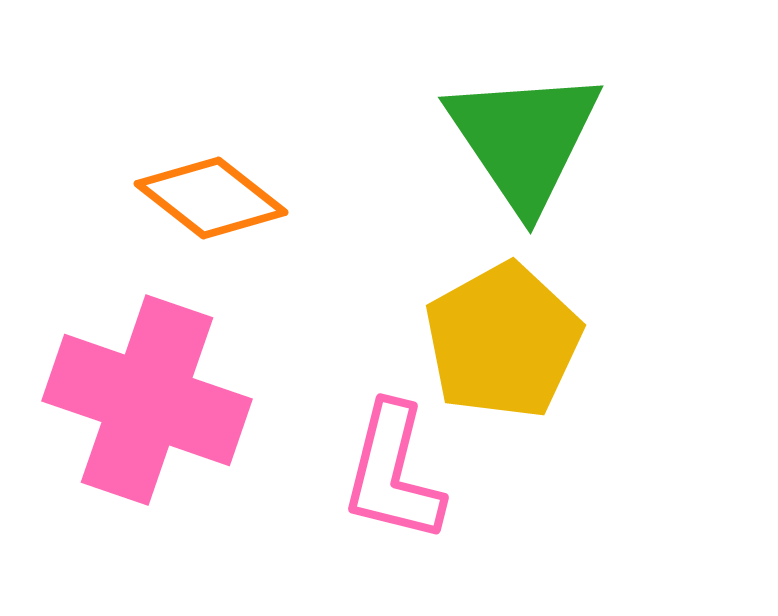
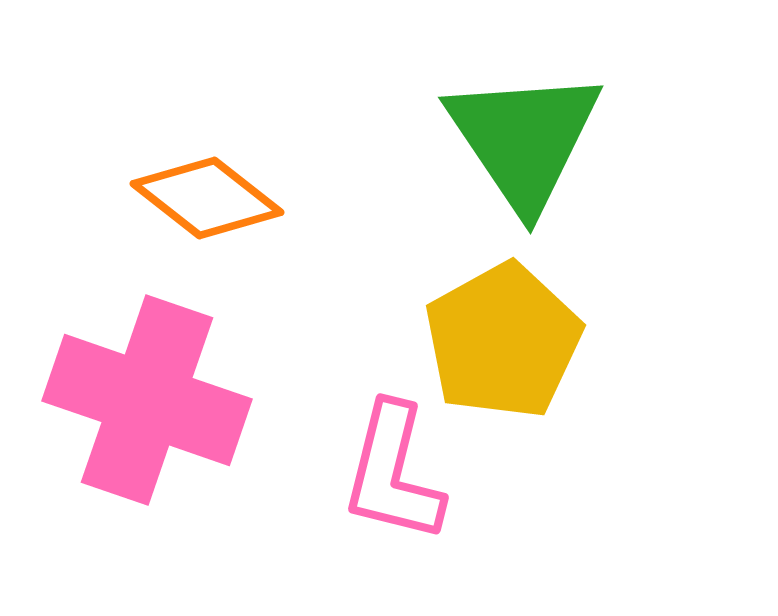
orange diamond: moved 4 px left
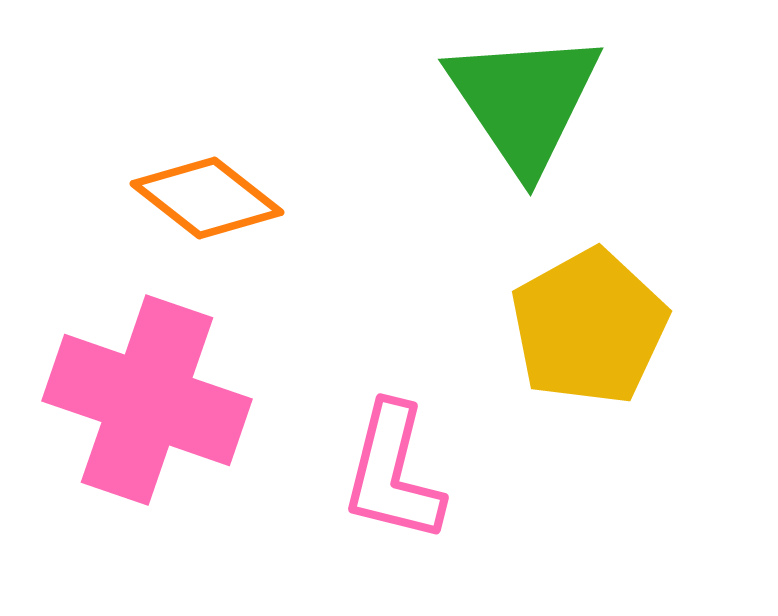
green triangle: moved 38 px up
yellow pentagon: moved 86 px right, 14 px up
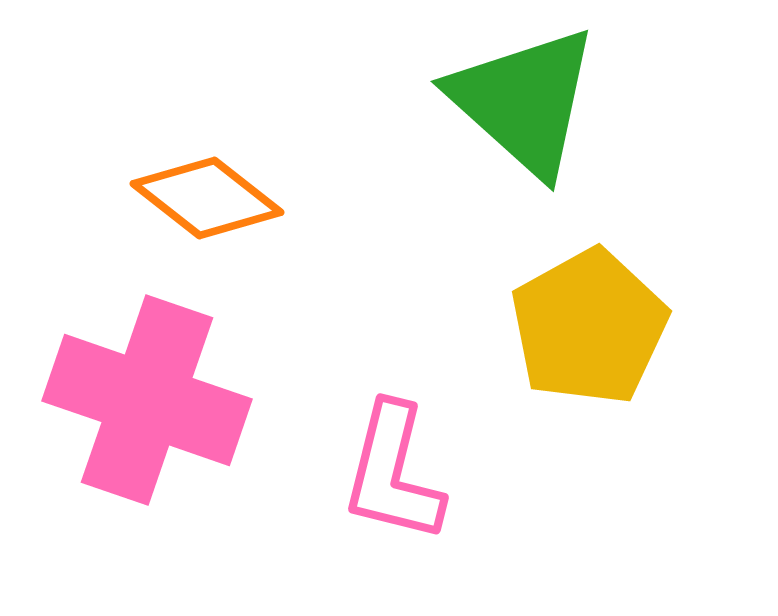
green triangle: rotated 14 degrees counterclockwise
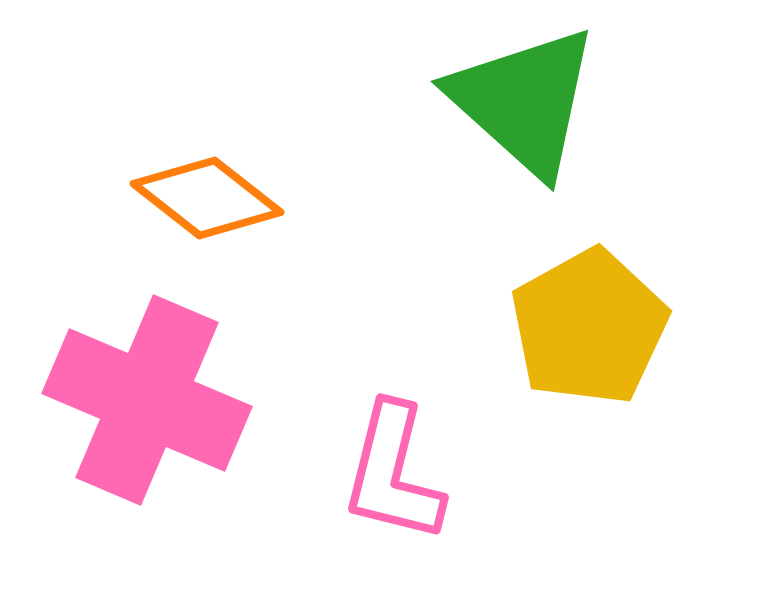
pink cross: rotated 4 degrees clockwise
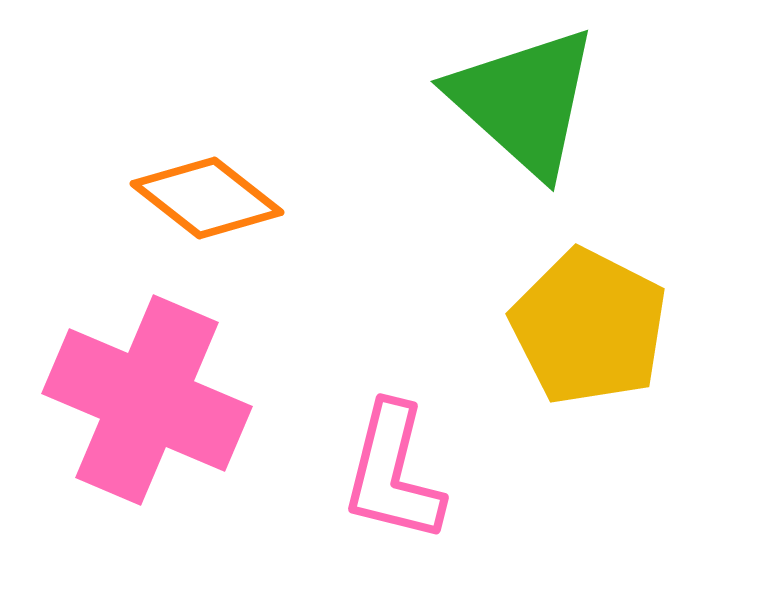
yellow pentagon: rotated 16 degrees counterclockwise
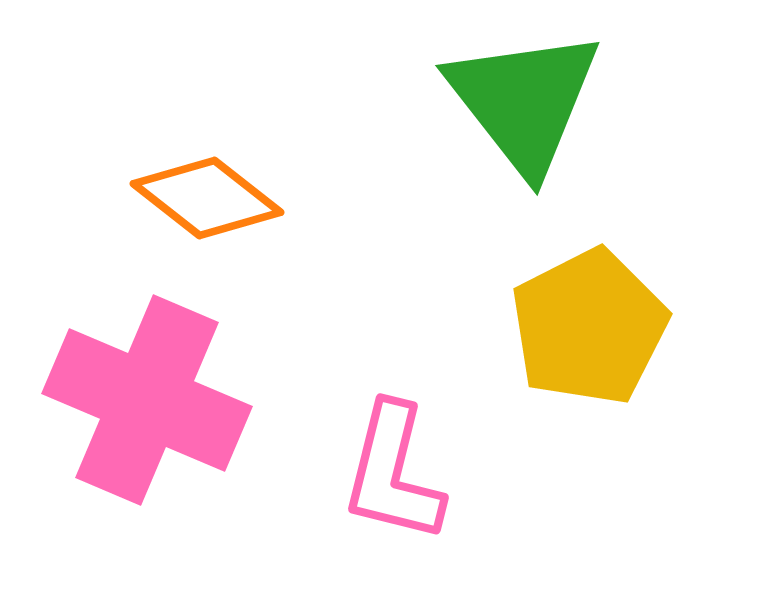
green triangle: rotated 10 degrees clockwise
yellow pentagon: rotated 18 degrees clockwise
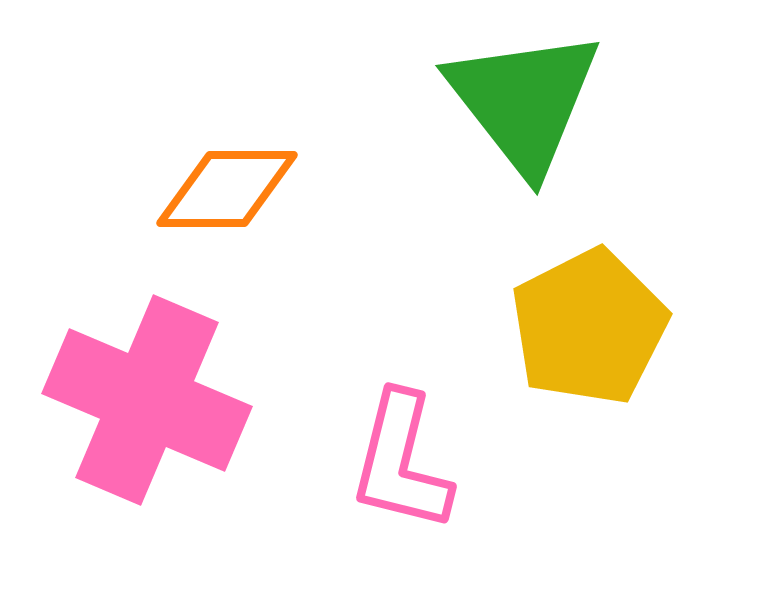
orange diamond: moved 20 px right, 9 px up; rotated 38 degrees counterclockwise
pink L-shape: moved 8 px right, 11 px up
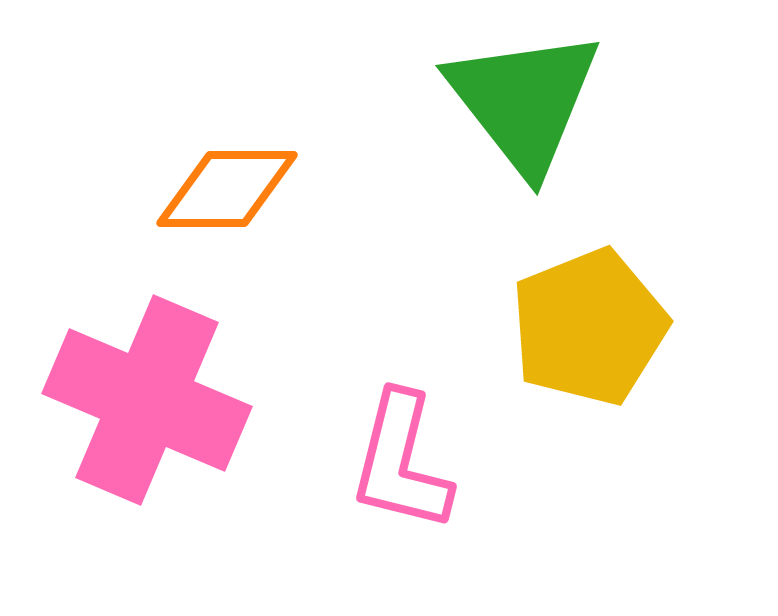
yellow pentagon: rotated 5 degrees clockwise
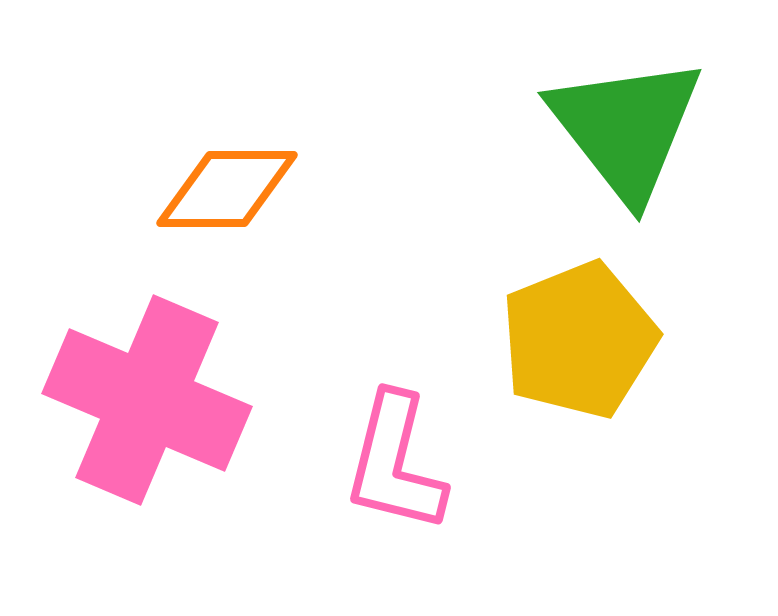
green triangle: moved 102 px right, 27 px down
yellow pentagon: moved 10 px left, 13 px down
pink L-shape: moved 6 px left, 1 px down
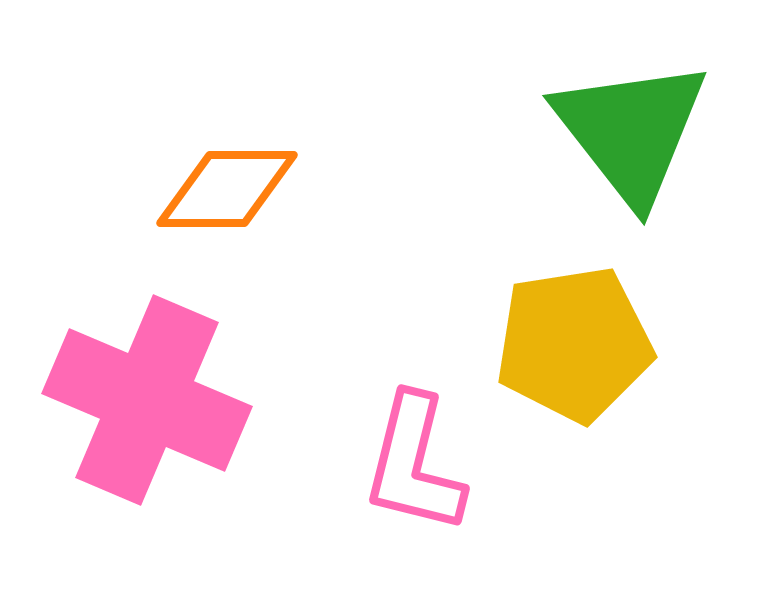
green triangle: moved 5 px right, 3 px down
yellow pentagon: moved 5 px left, 4 px down; rotated 13 degrees clockwise
pink L-shape: moved 19 px right, 1 px down
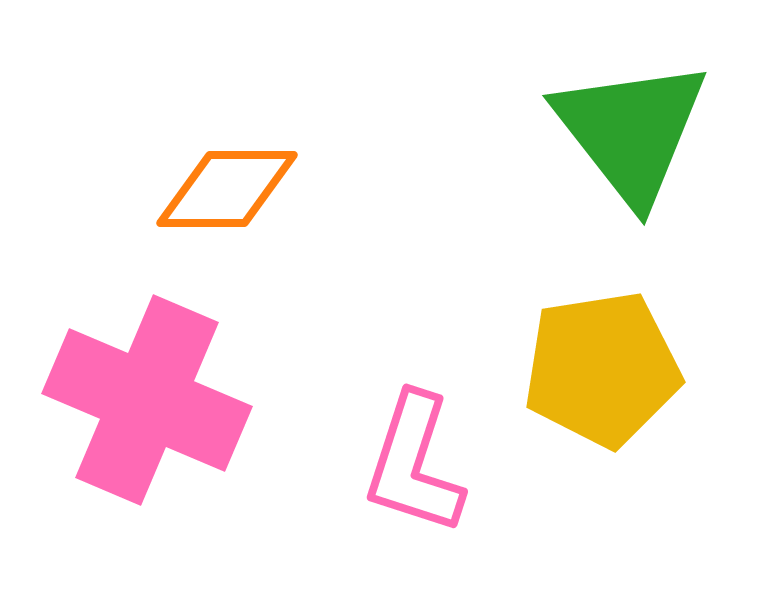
yellow pentagon: moved 28 px right, 25 px down
pink L-shape: rotated 4 degrees clockwise
